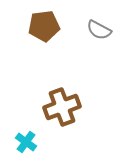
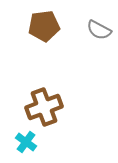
brown cross: moved 18 px left
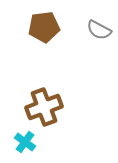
brown pentagon: moved 1 px down
cyan cross: moved 1 px left
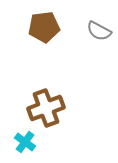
gray semicircle: moved 1 px down
brown cross: moved 2 px right, 1 px down
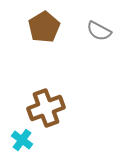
brown pentagon: rotated 24 degrees counterclockwise
cyan cross: moved 3 px left, 2 px up
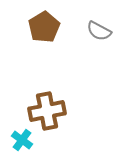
brown cross: moved 1 px right, 3 px down; rotated 9 degrees clockwise
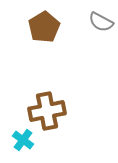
gray semicircle: moved 2 px right, 9 px up
cyan cross: moved 1 px right
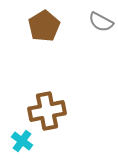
brown pentagon: moved 1 px up
cyan cross: moved 1 px left, 1 px down
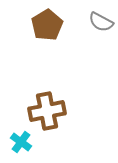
brown pentagon: moved 3 px right, 1 px up
cyan cross: moved 1 px left, 1 px down
